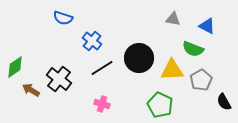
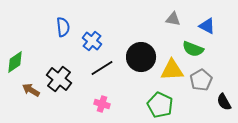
blue semicircle: moved 9 px down; rotated 114 degrees counterclockwise
black circle: moved 2 px right, 1 px up
green diamond: moved 5 px up
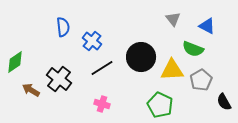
gray triangle: rotated 42 degrees clockwise
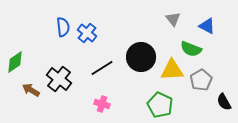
blue cross: moved 5 px left, 8 px up
green semicircle: moved 2 px left
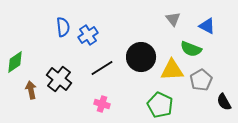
blue cross: moved 1 px right, 2 px down; rotated 18 degrees clockwise
brown arrow: rotated 48 degrees clockwise
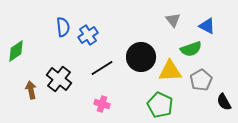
gray triangle: moved 1 px down
green semicircle: rotated 40 degrees counterclockwise
green diamond: moved 1 px right, 11 px up
yellow triangle: moved 2 px left, 1 px down
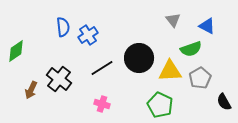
black circle: moved 2 px left, 1 px down
gray pentagon: moved 1 px left, 2 px up
brown arrow: rotated 144 degrees counterclockwise
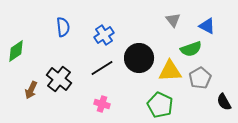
blue cross: moved 16 px right
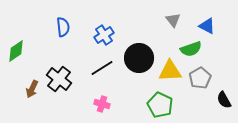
brown arrow: moved 1 px right, 1 px up
black semicircle: moved 2 px up
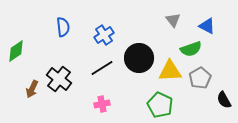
pink cross: rotated 28 degrees counterclockwise
